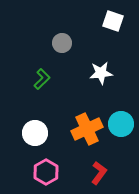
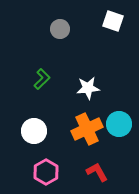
gray circle: moved 2 px left, 14 px up
white star: moved 13 px left, 15 px down
cyan circle: moved 2 px left
white circle: moved 1 px left, 2 px up
red L-shape: moved 2 px left, 1 px up; rotated 65 degrees counterclockwise
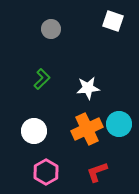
gray circle: moved 9 px left
red L-shape: rotated 80 degrees counterclockwise
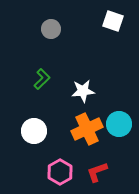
white star: moved 5 px left, 3 px down
pink hexagon: moved 14 px right
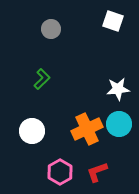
white star: moved 35 px right, 2 px up
white circle: moved 2 px left
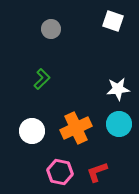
orange cross: moved 11 px left, 1 px up
pink hexagon: rotated 20 degrees counterclockwise
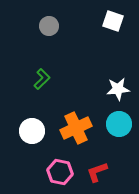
gray circle: moved 2 px left, 3 px up
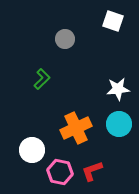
gray circle: moved 16 px right, 13 px down
white circle: moved 19 px down
red L-shape: moved 5 px left, 1 px up
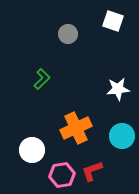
gray circle: moved 3 px right, 5 px up
cyan circle: moved 3 px right, 12 px down
pink hexagon: moved 2 px right, 3 px down; rotated 20 degrees counterclockwise
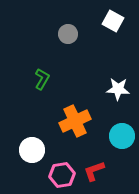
white square: rotated 10 degrees clockwise
green L-shape: rotated 15 degrees counterclockwise
white star: rotated 10 degrees clockwise
orange cross: moved 1 px left, 7 px up
red L-shape: moved 2 px right
